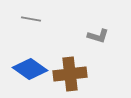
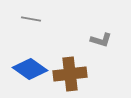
gray L-shape: moved 3 px right, 4 px down
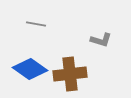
gray line: moved 5 px right, 5 px down
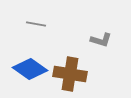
brown cross: rotated 16 degrees clockwise
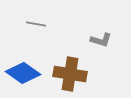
blue diamond: moved 7 px left, 4 px down
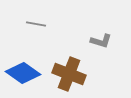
gray L-shape: moved 1 px down
brown cross: moved 1 px left; rotated 12 degrees clockwise
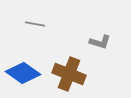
gray line: moved 1 px left
gray L-shape: moved 1 px left, 1 px down
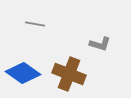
gray L-shape: moved 2 px down
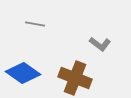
gray L-shape: rotated 20 degrees clockwise
brown cross: moved 6 px right, 4 px down
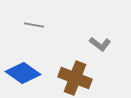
gray line: moved 1 px left, 1 px down
